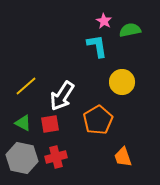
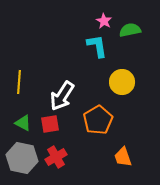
yellow line: moved 7 px left, 4 px up; rotated 45 degrees counterclockwise
red cross: rotated 15 degrees counterclockwise
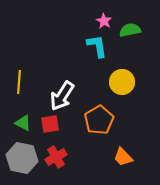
orange pentagon: moved 1 px right
orange trapezoid: rotated 25 degrees counterclockwise
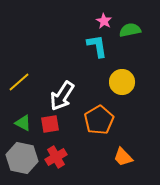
yellow line: rotated 45 degrees clockwise
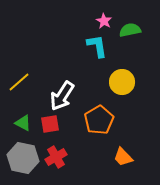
gray hexagon: moved 1 px right
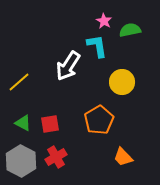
white arrow: moved 6 px right, 30 px up
gray hexagon: moved 2 px left, 3 px down; rotated 16 degrees clockwise
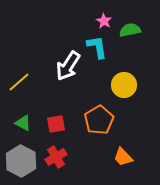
cyan L-shape: moved 1 px down
yellow circle: moved 2 px right, 3 px down
red square: moved 6 px right
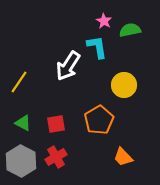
yellow line: rotated 15 degrees counterclockwise
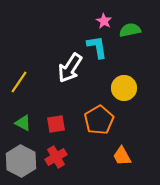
white arrow: moved 2 px right, 2 px down
yellow circle: moved 3 px down
orange trapezoid: moved 1 px left, 1 px up; rotated 15 degrees clockwise
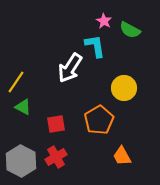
green semicircle: rotated 140 degrees counterclockwise
cyan L-shape: moved 2 px left, 1 px up
yellow line: moved 3 px left
green triangle: moved 16 px up
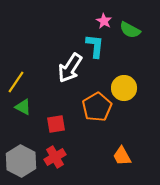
cyan L-shape: rotated 15 degrees clockwise
orange pentagon: moved 2 px left, 13 px up
red cross: moved 1 px left
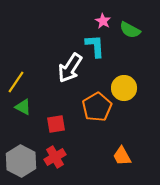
pink star: moved 1 px left
cyan L-shape: rotated 10 degrees counterclockwise
